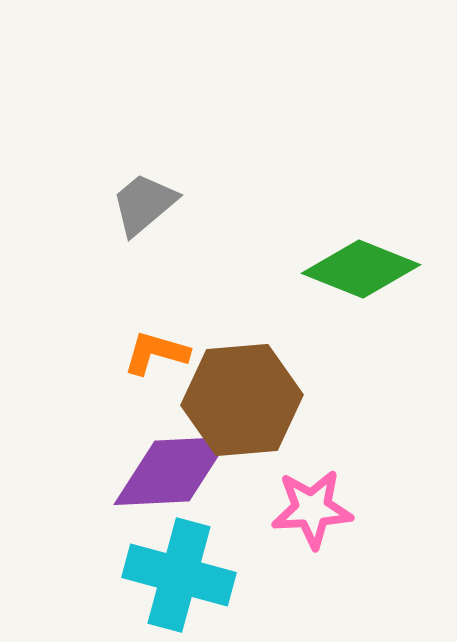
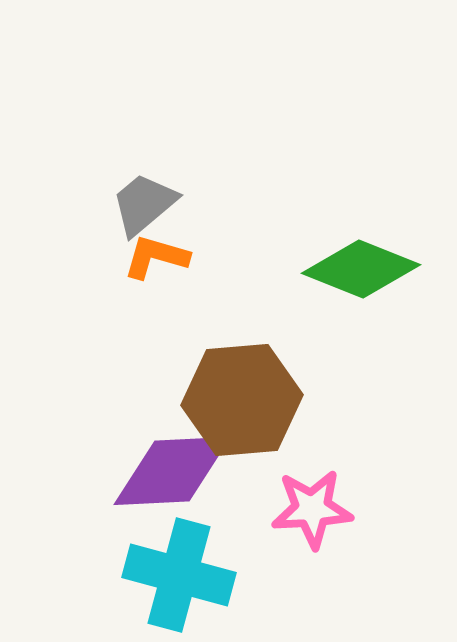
orange L-shape: moved 96 px up
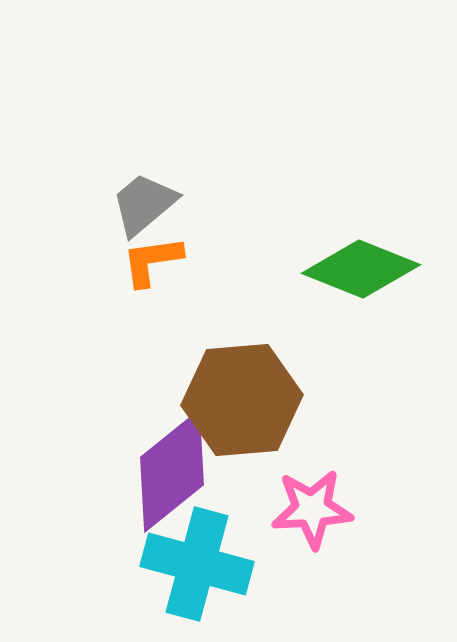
orange L-shape: moved 4 px left, 4 px down; rotated 24 degrees counterclockwise
purple diamond: rotated 36 degrees counterclockwise
cyan cross: moved 18 px right, 11 px up
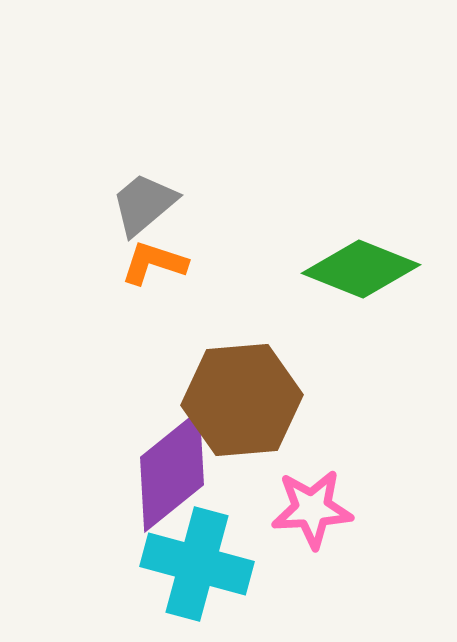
orange L-shape: moved 2 px right, 2 px down; rotated 26 degrees clockwise
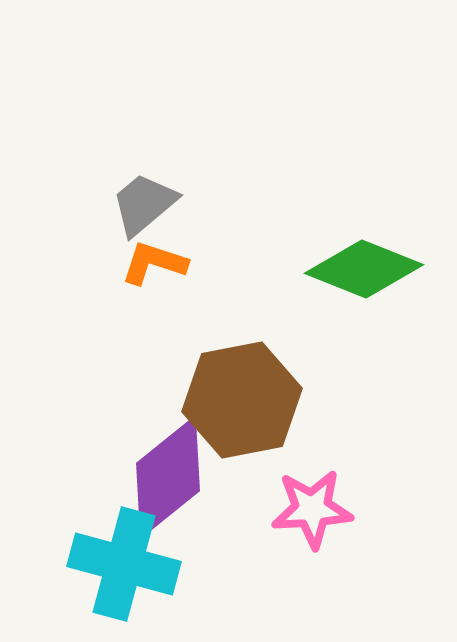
green diamond: moved 3 px right
brown hexagon: rotated 6 degrees counterclockwise
purple diamond: moved 4 px left, 6 px down
cyan cross: moved 73 px left
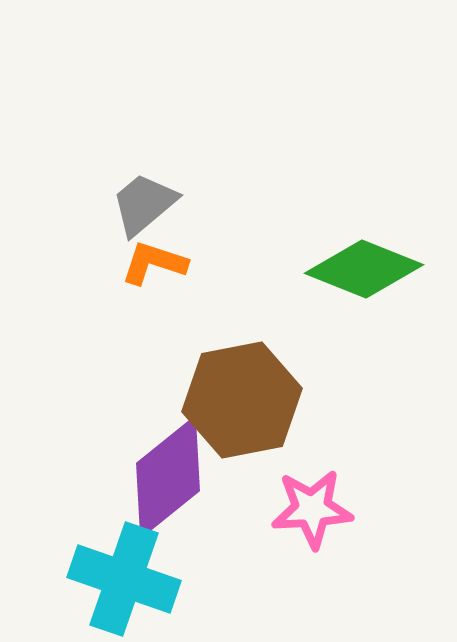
cyan cross: moved 15 px down; rotated 4 degrees clockwise
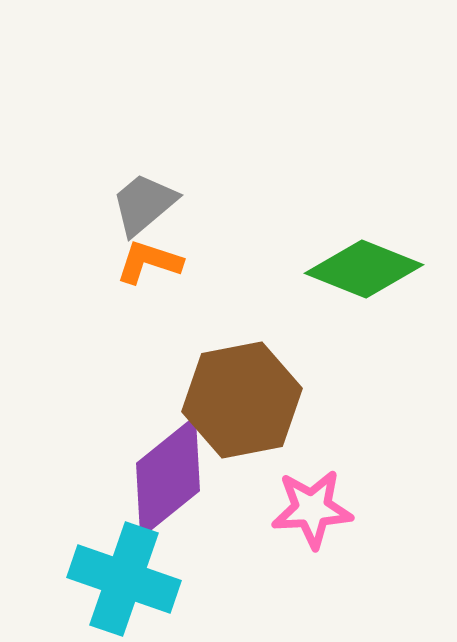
orange L-shape: moved 5 px left, 1 px up
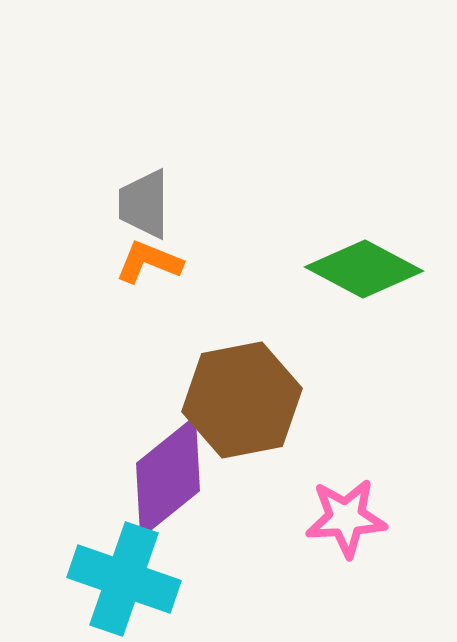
gray trapezoid: rotated 50 degrees counterclockwise
orange L-shape: rotated 4 degrees clockwise
green diamond: rotated 6 degrees clockwise
pink star: moved 34 px right, 9 px down
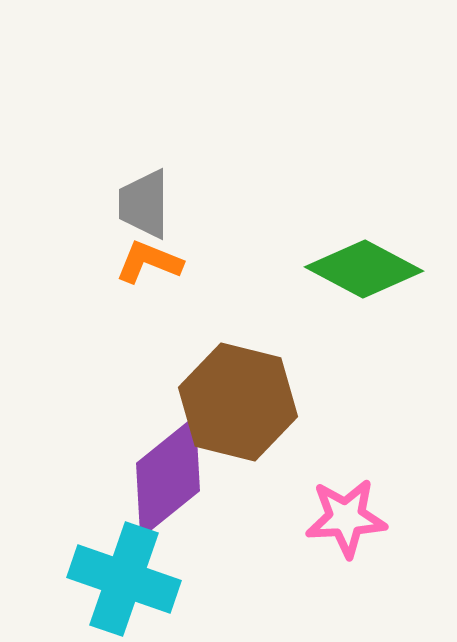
brown hexagon: moved 4 px left, 2 px down; rotated 25 degrees clockwise
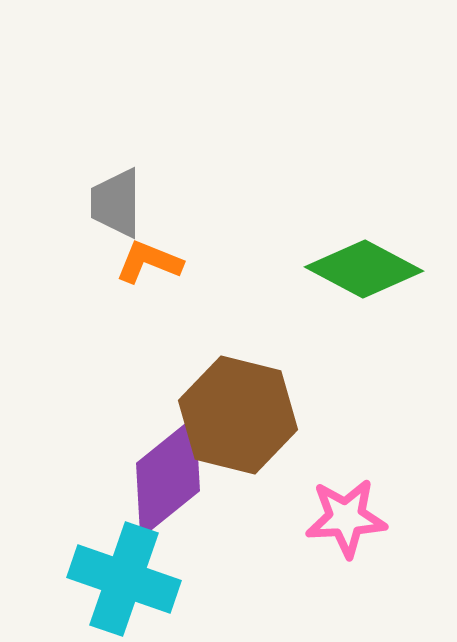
gray trapezoid: moved 28 px left, 1 px up
brown hexagon: moved 13 px down
